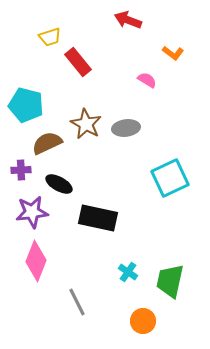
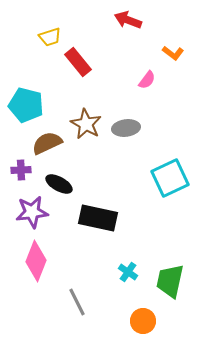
pink semicircle: rotated 96 degrees clockwise
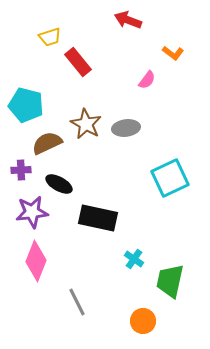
cyan cross: moved 6 px right, 13 px up
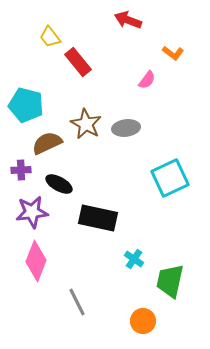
yellow trapezoid: rotated 70 degrees clockwise
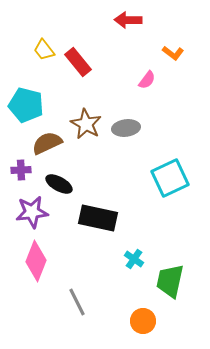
red arrow: rotated 20 degrees counterclockwise
yellow trapezoid: moved 6 px left, 13 px down
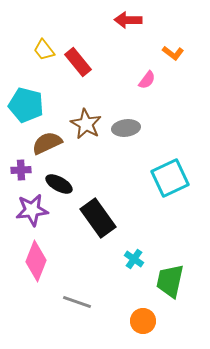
purple star: moved 2 px up
black rectangle: rotated 42 degrees clockwise
gray line: rotated 44 degrees counterclockwise
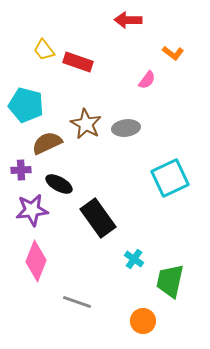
red rectangle: rotated 32 degrees counterclockwise
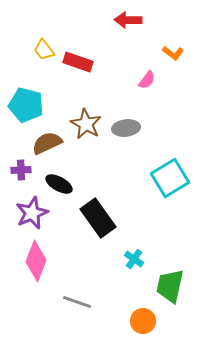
cyan square: rotated 6 degrees counterclockwise
purple star: moved 3 px down; rotated 16 degrees counterclockwise
green trapezoid: moved 5 px down
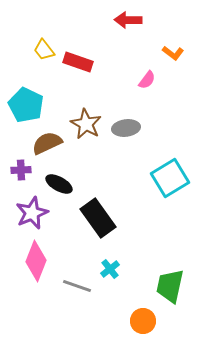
cyan pentagon: rotated 12 degrees clockwise
cyan cross: moved 24 px left, 10 px down; rotated 18 degrees clockwise
gray line: moved 16 px up
